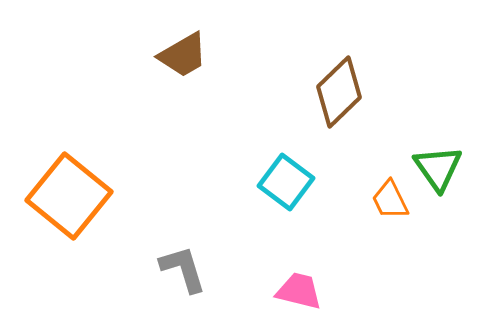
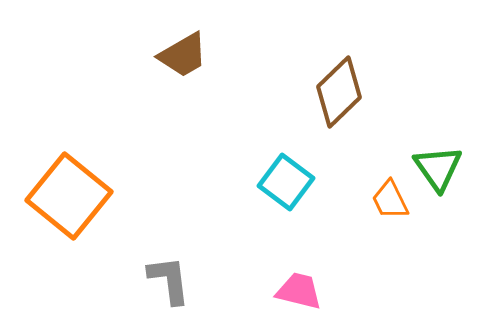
gray L-shape: moved 14 px left, 11 px down; rotated 10 degrees clockwise
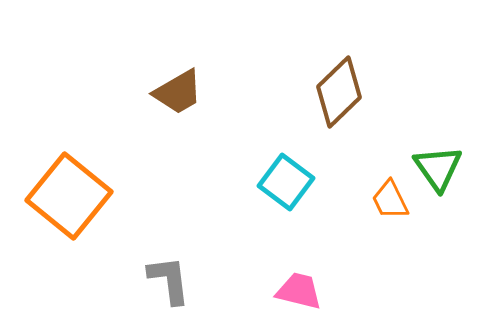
brown trapezoid: moved 5 px left, 37 px down
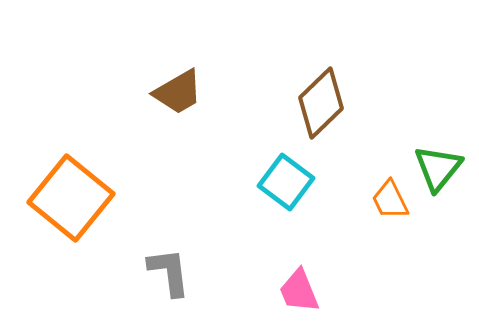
brown diamond: moved 18 px left, 11 px down
green triangle: rotated 14 degrees clockwise
orange square: moved 2 px right, 2 px down
gray L-shape: moved 8 px up
pink trapezoid: rotated 126 degrees counterclockwise
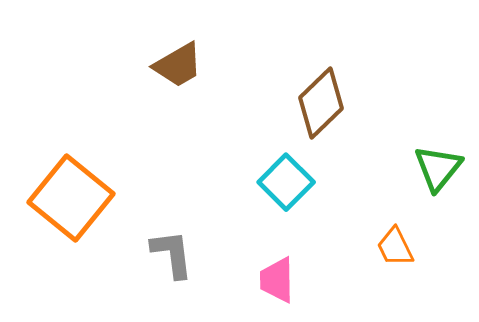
brown trapezoid: moved 27 px up
cyan square: rotated 8 degrees clockwise
orange trapezoid: moved 5 px right, 47 px down
gray L-shape: moved 3 px right, 18 px up
pink trapezoid: moved 22 px left, 11 px up; rotated 21 degrees clockwise
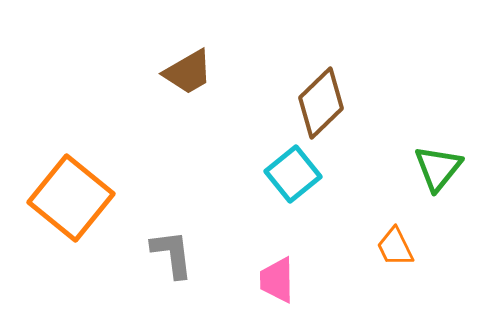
brown trapezoid: moved 10 px right, 7 px down
cyan square: moved 7 px right, 8 px up; rotated 6 degrees clockwise
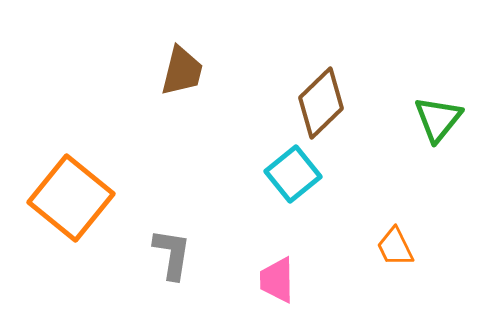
brown trapezoid: moved 6 px left, 1 px up; rotated 46 degrees counterclockwise
green triangle: moved 49 px up
gray L-shape: rotated 16 degrees clockwise
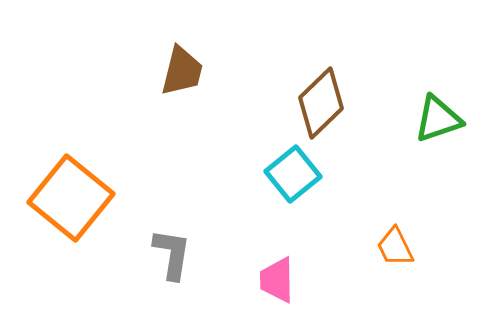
green triangle: rotated 32 degrees clockwise
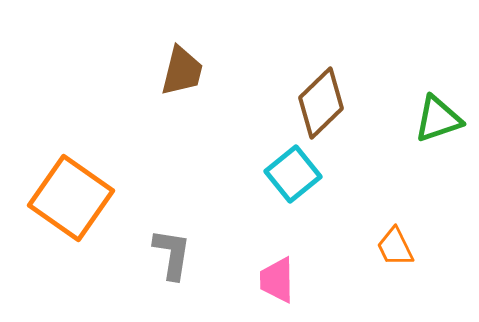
orange square: rotated 4 degrees counterclockwise
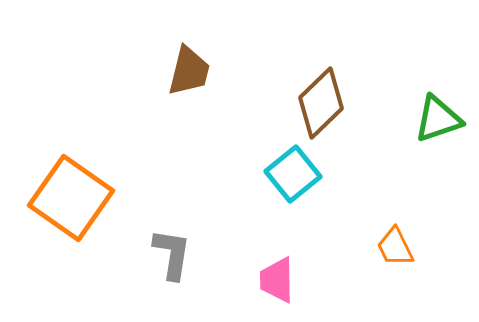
brown trapezoid: moved 7 px right
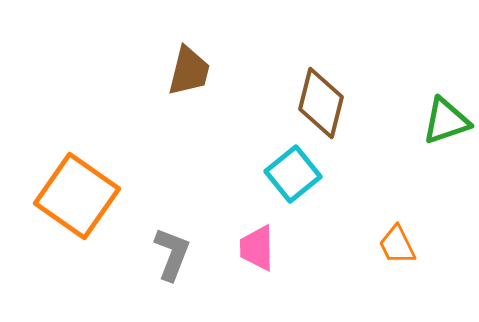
brown diamond: rotated 32 degrees counterclockwise
green triangle: moved 8 px right, 2 px down
orange square: moved 6 px right, 2 px up
orange trapezoid: moved 2 px right, 2 px up
gray L-shape: rotated 12 degrees clockwise
pink trapezoid: moved 20 px left, 32 px up
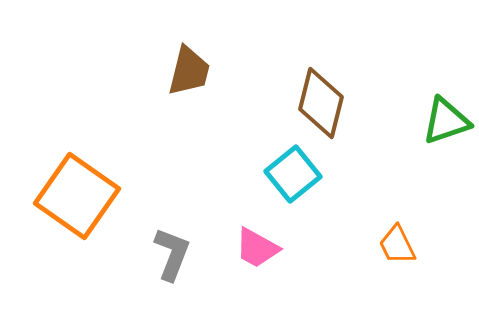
pink trapezoid: rotated 60 degrees counterclockwise
